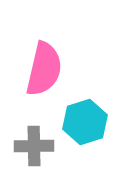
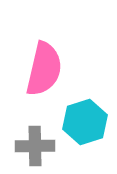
gray cross: moved 1 px right
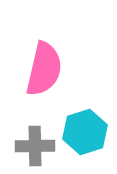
cyan hexagon: moved 10 px down
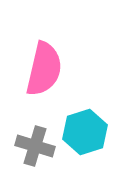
gray cross: rotated 18 degrees clockwise
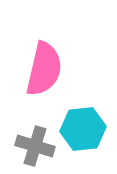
cyan hexagon: moved 2 px left, 3 px up; rotated 12 degrees clockwise
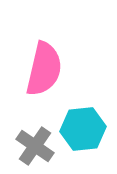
gray cross: rotated 18 degrees clockwise
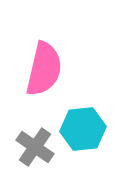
gray cross: moved 1 px down
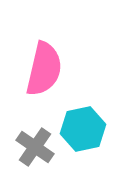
cyan hexagon: rotated 6 degrees counterclockwise
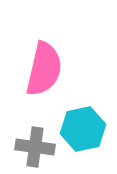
gray cross: rotated 27 degrees counterclockwise
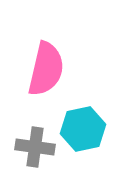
pink semicircle: moved 2 px right
